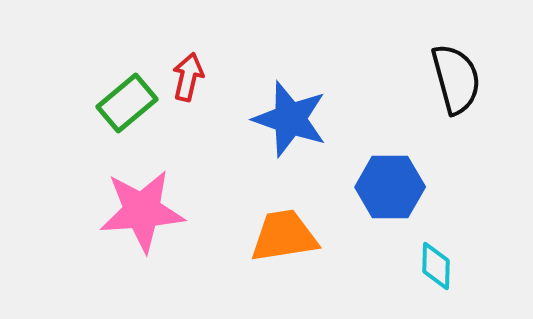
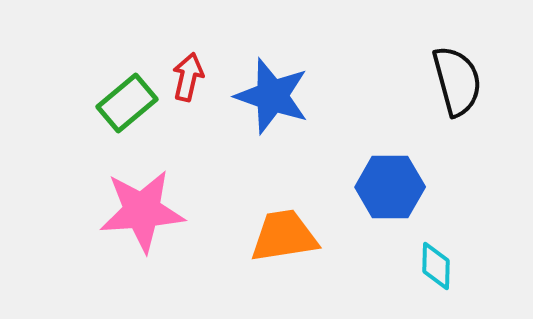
black semicircle: moved 1 px right, 2 px down
blue star: moved 18 px left, 23 px up
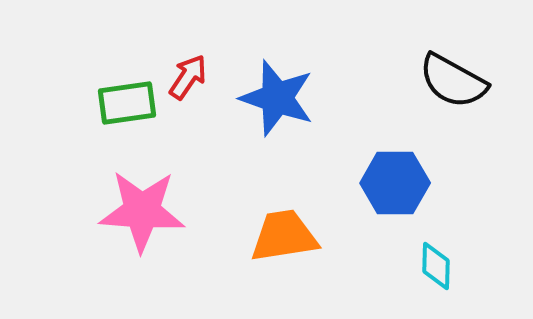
red arrow: rotated 21 degrees clockwise
black semicircle: moved 4 px left; rotated 134 degrees clockwise
blue star: moved 5 px right, 2 px down
green rectangle: rotated 32 degrees clockwise
blue hexagon: moved 5 px right, 4 px up
pink star: rotated 8 degrees clockwise
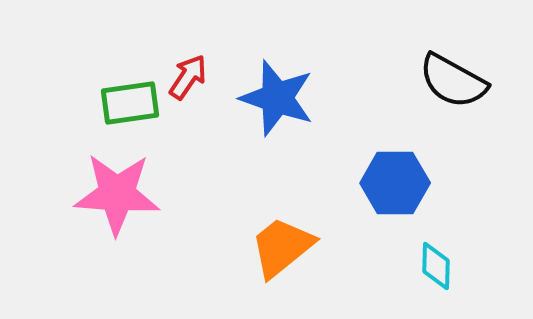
green rectangle: moved 3 px right
pink star: moved 25 px left, 17 px up
orange trapezoid: moved 2 px left, 11 px down; rotated 30 degrees counterclockwise
